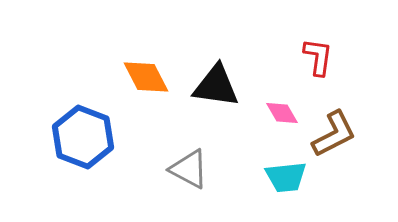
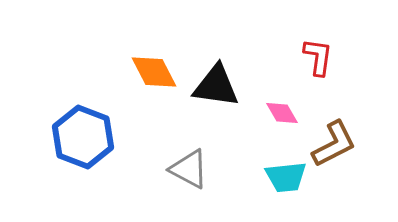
orange diamond: moved 8 px right, 5 px up
brown L-shape: moved 10 px down
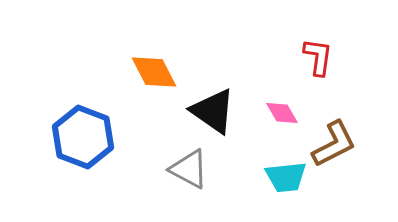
black triangle: moved 3 px left, 25 px down; rotated 27 degrees clockwise
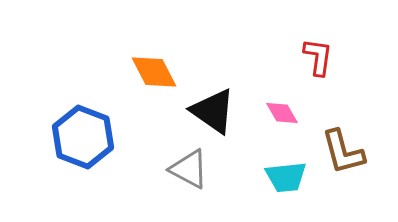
brown L-shape: moved 9 px right, 8 px down; rotated 102 degrees clockwise
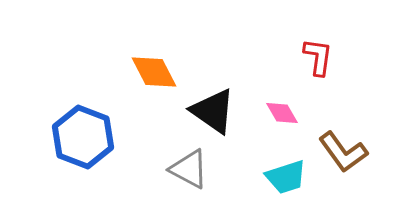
brown L-shape: rotated 21 degrees counterclockwise
cyan trapezoid: rotated 12 degrees counterclockwise
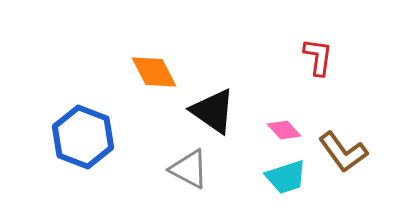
pink diamond: moved 2 px right, 17 px down; rotated 12 degrees counterclockwise
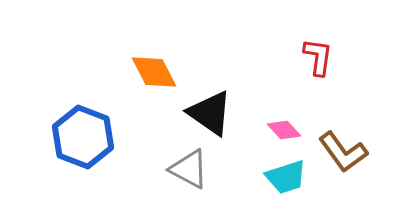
black triangle: moved 3 px left, 2 px down
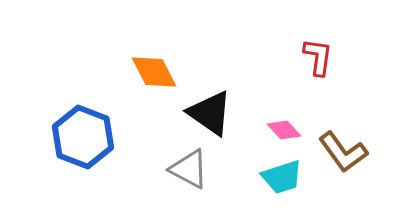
cyan trapezoid: moved 4 px left
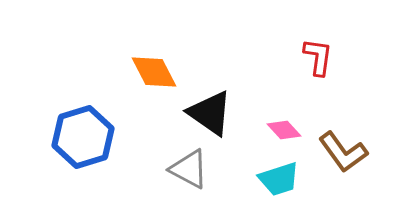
blue hexagon: rotated 22 degrees clockwise
cyan trapezoid: moved 3 px left, 2 px down
